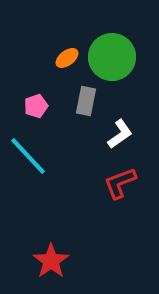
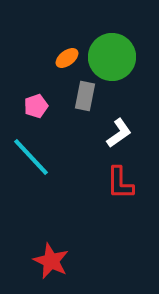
gray rectangle: moved 1 px left, 5 px up
white L-shape: moved 1 px left, 1 px up
cyan line: moved 3 px right, 1 px down
red L-shape: rotated 69 degrees counterclockwise
red star: rotated 12 degrees counterclockwise
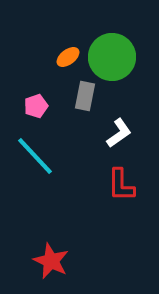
orange ellipse: moved 1 px right, 1 px up
cyan line: moved 4 px right, 1 px up
red L-shape: moved 1 px right, 2 px down
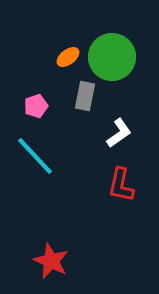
red L-shape: rotated 12 degrees clockwise
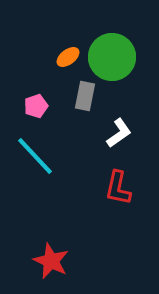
red L-shape: moved 3 px left, 3 px down
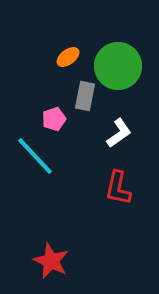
green circle: moved 6 px right, 9 px down
pink pentagon: moved 18 px right, 13 px down
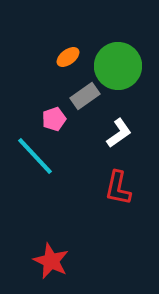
gray rectangle: rotated 44 degrees clockwise
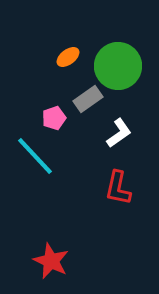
gray rectangle: moved 3 px right, 3 px down
pink pentagon: moved 1 px up
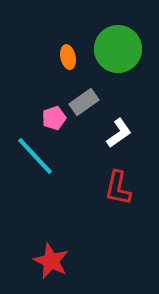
orange ellipse: rotated 65 degrees counterclockwise
green circle: moved 17 px up
gray rectangle: moved 4 px left, 3 px down
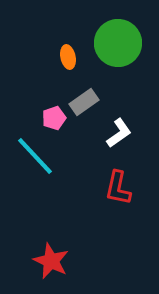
green circle: moved 6 px up
